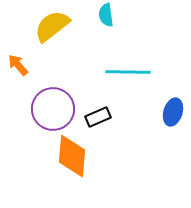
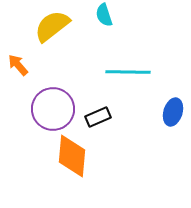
cyan semicircle: moved 2 px left; rotated 10 degrees counterclockwise
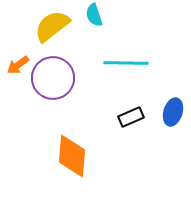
cyan semicircle: moved 10 px left
orange arrow: rotated 85 degrees counterclockwise
cyan line: moved 2 px left, 9 px up
purple circle: moved 31 px up
black rectangle: moved 33 px right
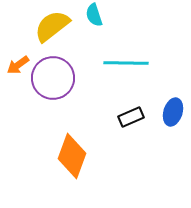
orange diamond: rotated 15 degrees clockwise
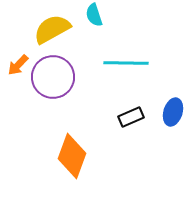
yellow semicircle: moved 3 px down; rotated 9 degrees clockwise
orange arrow: rotated 10 degrees counterclockwise
purple circle: moved 1 px up
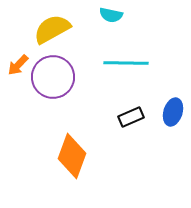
cyan semicircle: moved 17 px right; rotated 60 degrees counterclockwise
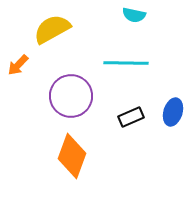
cyan semicircle: moved 23 px right
purple circle: moved 18 px right, 19 px down
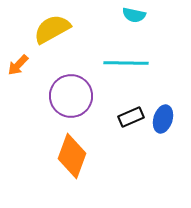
blue ellipse: moved 10 px left, 7 px down
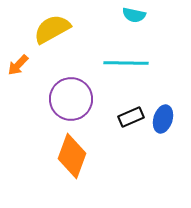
purple circle: moved 3 px down
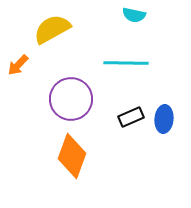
blue ellipse: moved 1 px right; rotated 12 degrees counterclockwise
